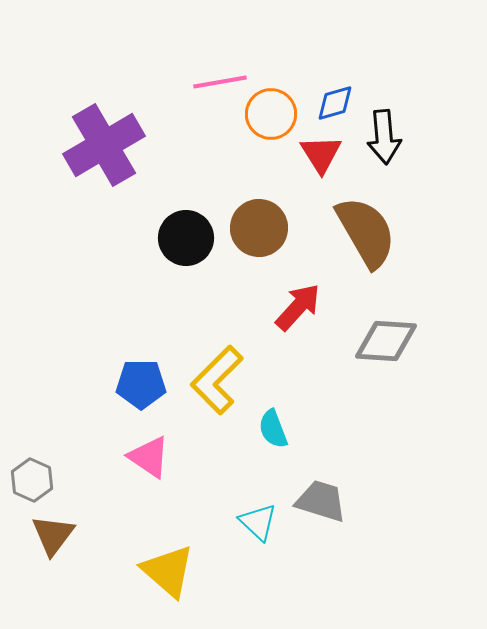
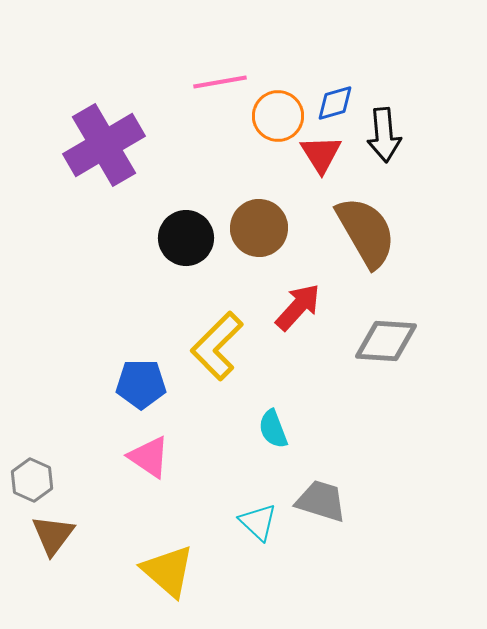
orange circle: moved 7 px right, 2 px down
black arrow: moved 2 px up
yellow L-shape: moved 34 px up
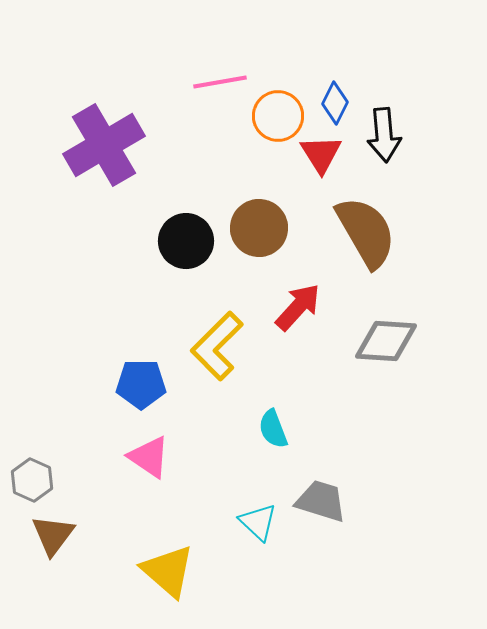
blue diamond: rotated 48 degrees counterclockwise
black circle: moved 3 px down
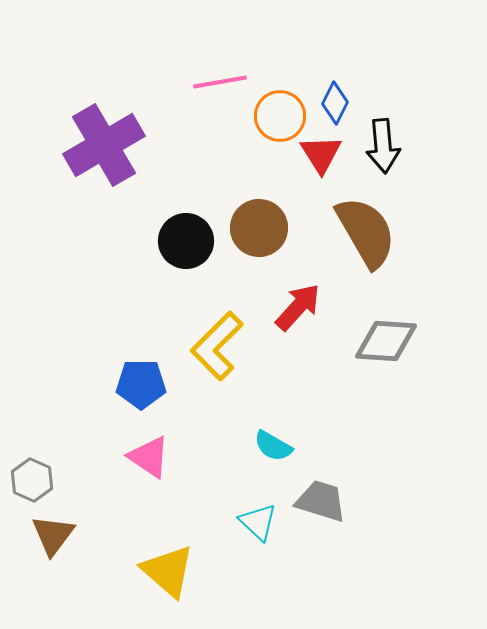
orange circle: moved 2 px right
black arrow: moved 1 px left, 11 px down
cyan semicircle: moved 17 px down; rotated 39 degrees counterclockwise
